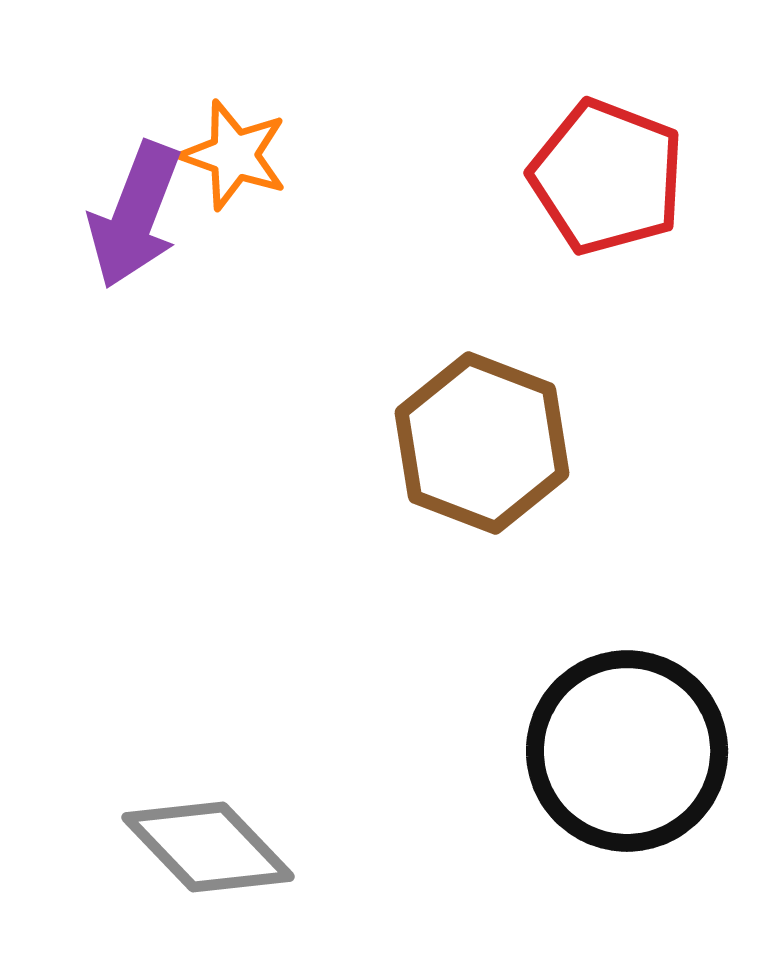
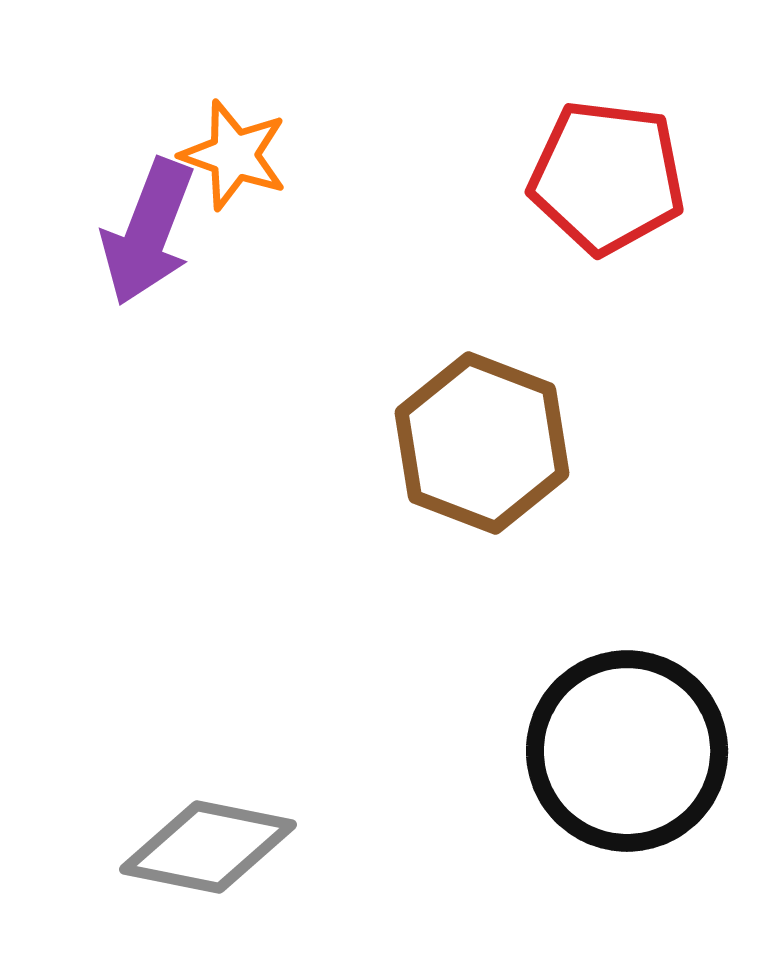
red pentagon: rotated 14 degrees counterclockwise
purple arrow: moved 13 px right, 17 px down
gray diamond: rotated 35 degrees counterclockwise
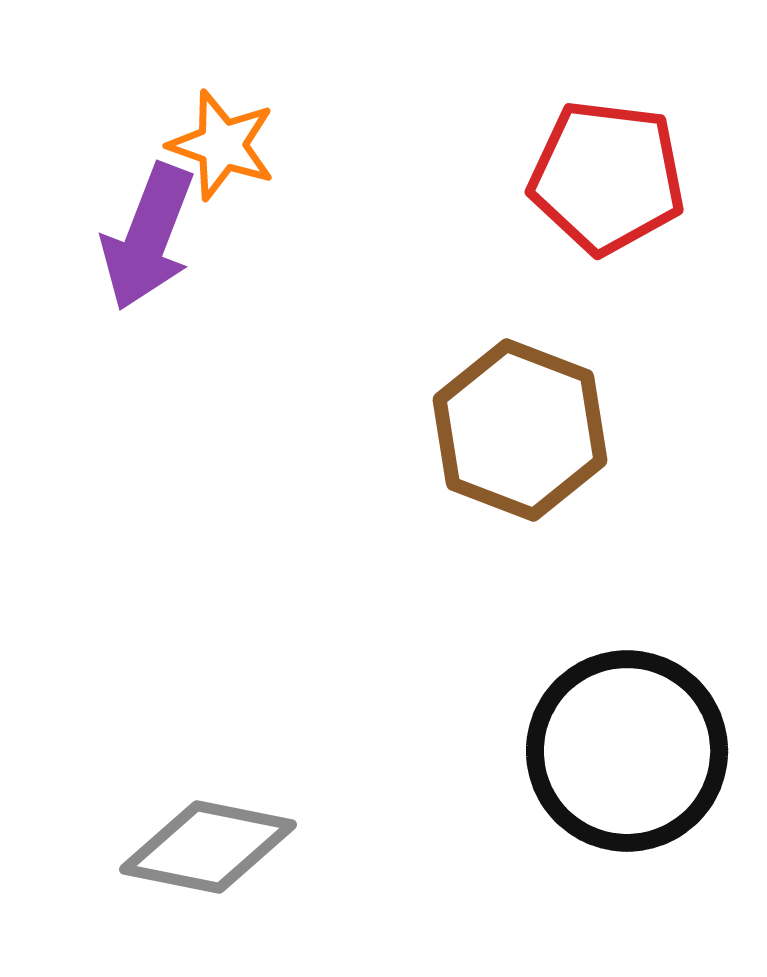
orange star: moved 12 px left, 10 px up
purple arrow: moved 5 px down
brown hexagon: moved 38 px right, 13 px up
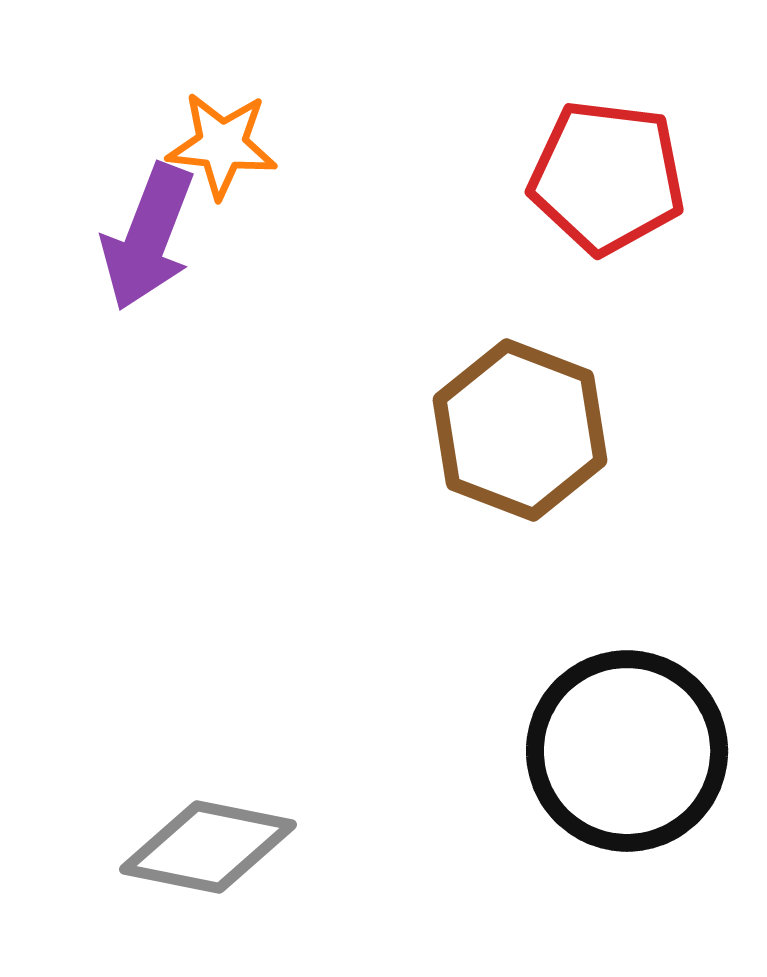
orange star: rotated 13 degrees counterclockwise
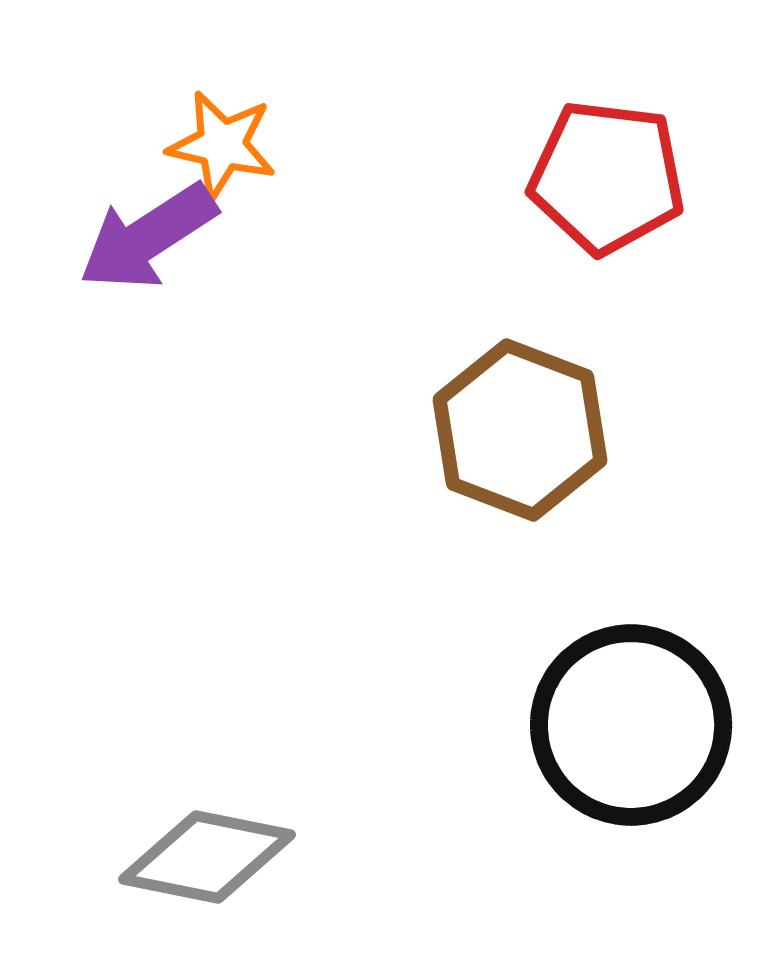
orange star: rotated 7 degrees clockwise
purple arrow: rotated 36 degrees clockwise
black circle: moved 4 px right, 26 px up
gray diamond: moved 1 px left, 10 px down
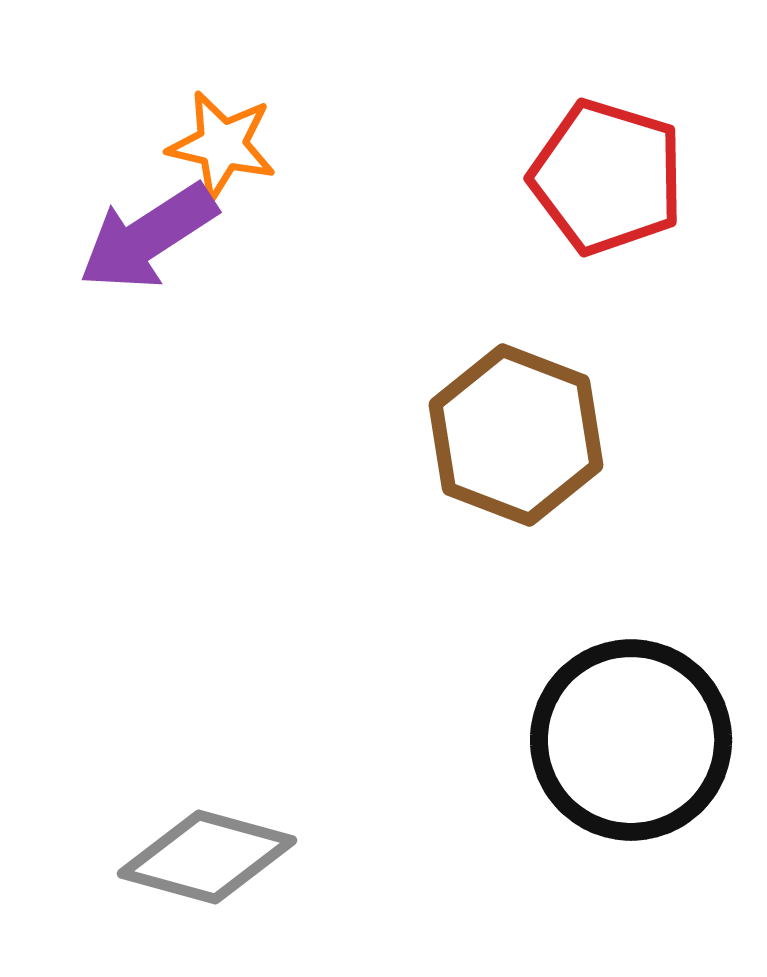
red pentagon: rotated 10 degrees clockwise
brown hexagon: moved 4 px left, 5 px down
black circle: moved 15 px down
gray diamond: rotated 4 degrees clockwise
